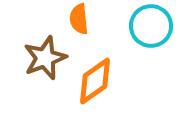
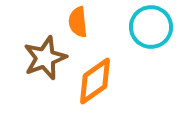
orange semicircle: moved 1 px left, 3 px down
cyan circle: moved 1 px down
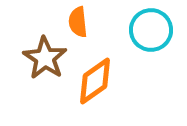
cyan circle: moved 3 px down
brown star: rotated 18 degrees counterclockwise
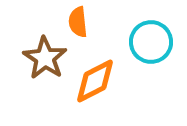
cyan circle: moved 12 px down
orange diamond: rotated 9 degrees clockwise
